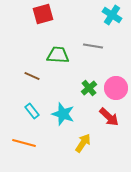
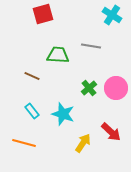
gray line: moved 2 px left
red arrow: moved 2 px right, 15 px down
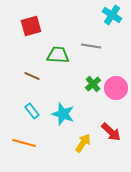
red square: moved 12 px left, 12 px down
green cross: moved 4 px right, 4 px up
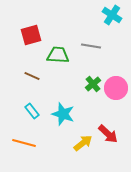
red square: moved 9 px down
red arrow: moved 3 px left, 2 px down
yellow arrow: rotated 18 degrees clockwise
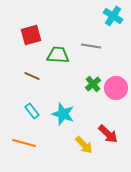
cyan cross: moved 1 px right, 1 px down
yellow arrow: moved 1 px right, 2 px down; rotated 84 degrees clockwise
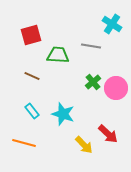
cyan cross: moved 1 px left, 8 px down
green cross: moved 2 px up
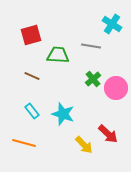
green cross: moved 3 px up
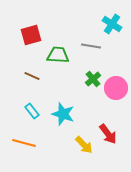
red arrow: rotated 10 degrees clockwise
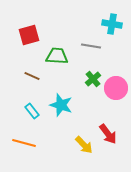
cyan cross: rotated 24 degrees counterclockwise
red square: moved 2 px left
green trapezoid: moved 1 px left, 1 px down
cyan star: moved 2 px left, 9 px up
